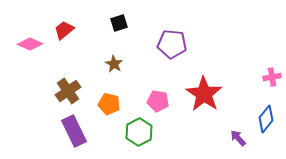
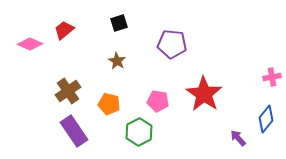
brown star: moved 3 px right, 3 px up
purple rectangle: rotated 8 degrees counterclockwise
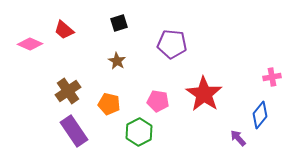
red trapezoid: rotated 100 degrees counterclockwise
blue diamond: moved 6 px left, 4 px up
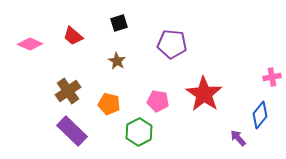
red trapezoid: moved 9 px right, 6 px down
purple rectangle: moved 2 px left; rotated 12 degrees counterclockwise
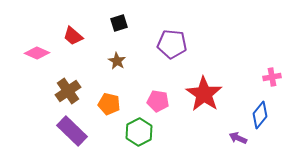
pink diamond: moved 7 px right, 9 px down
purple arrow: rotated 24 degrees counterclockwise
